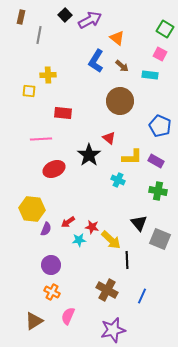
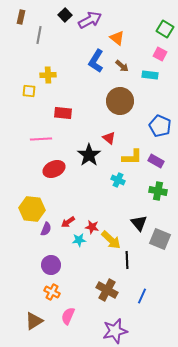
purple star: moved 2 px right, 1 px down
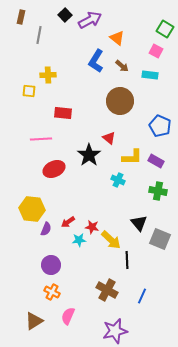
pink square: moved 4 px left, 3 px up
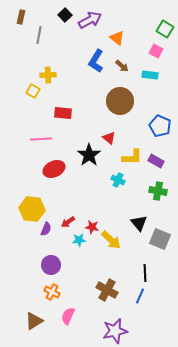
yellow square: moved 4 px right; rotated 24 degrees clockwise
black line: moved 18 px right, 13 px down
blue line: moved 2 px left
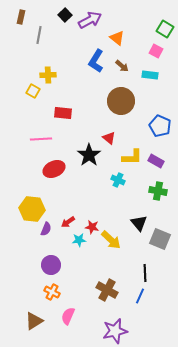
brown circle: moved 1 px right
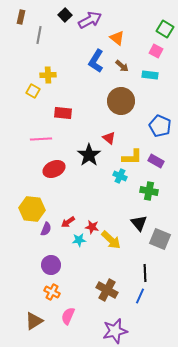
cyan cross: moved 2 px right, 4 px up
green cross: moved 9 px left
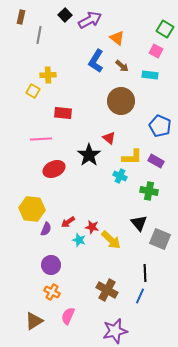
cyan star: rotated 24 degrees clockwise
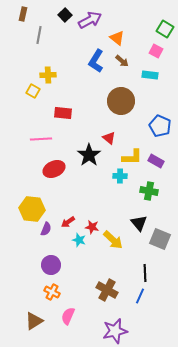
brown rectangle: moved 2 px right, 3 px up
brown arrow: moved 5 px up
cyan cross: rotated 24 degrees counterclockwise
yellow arrow: moved 2 px right
